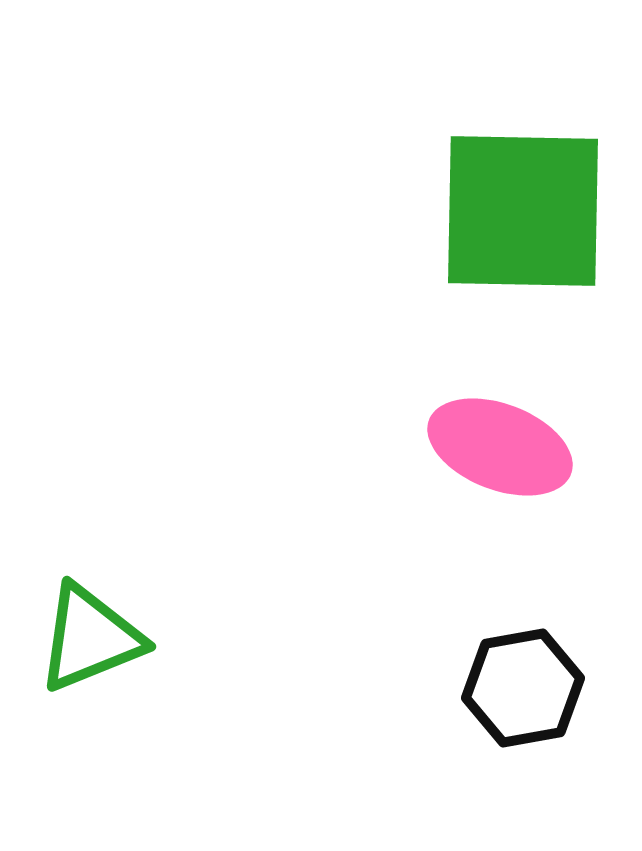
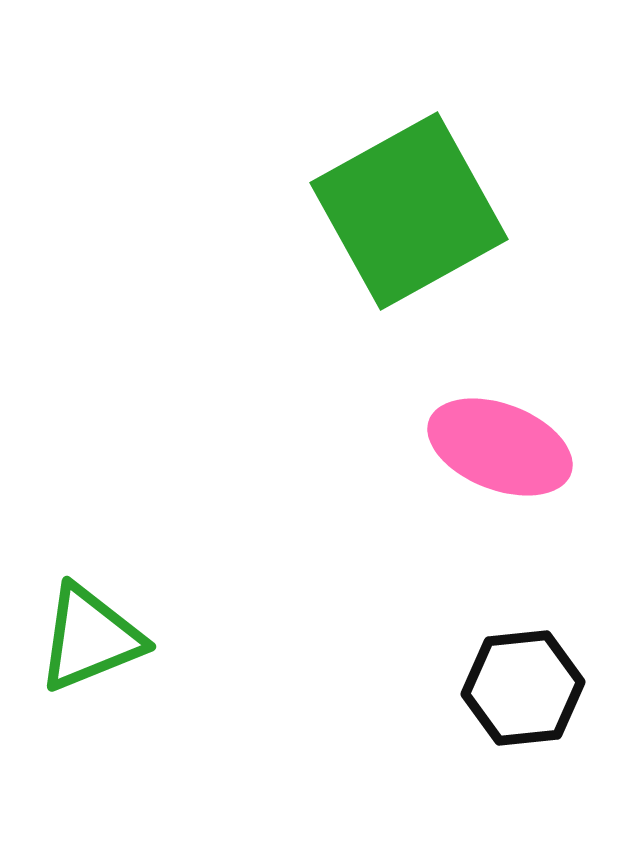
green square: moved 114 px left; rotated 30 degrees counterclockwise
black hexagon: rotated 4 degrees clockwise
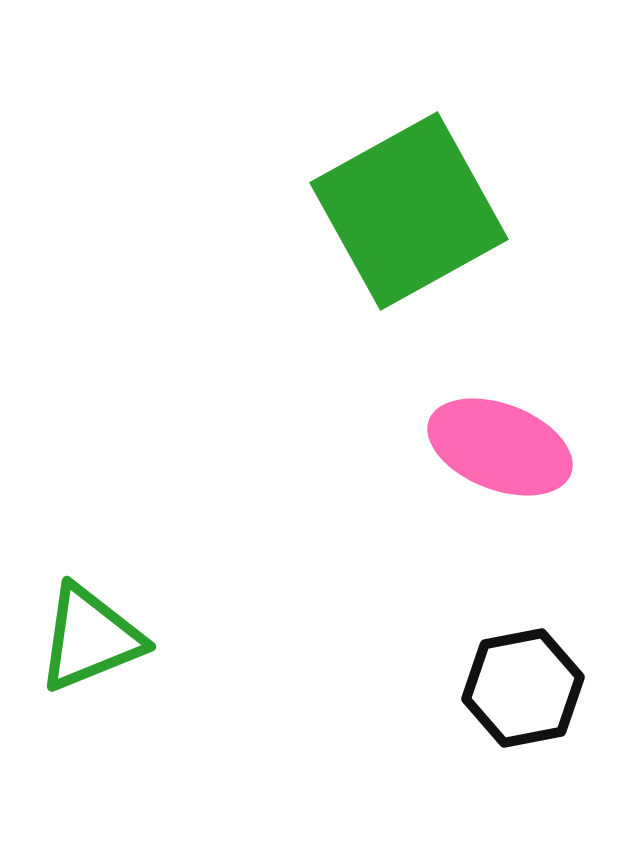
black hexagon: rotated 5 degrees counterclockwise
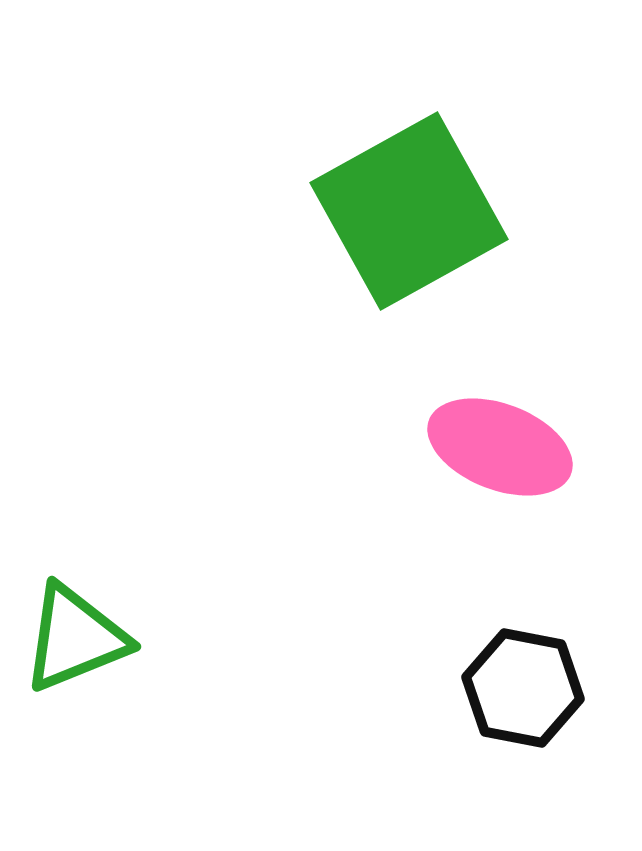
green triangle: moved 15 px left
black hexagon: rotated 22 degrees clockwise
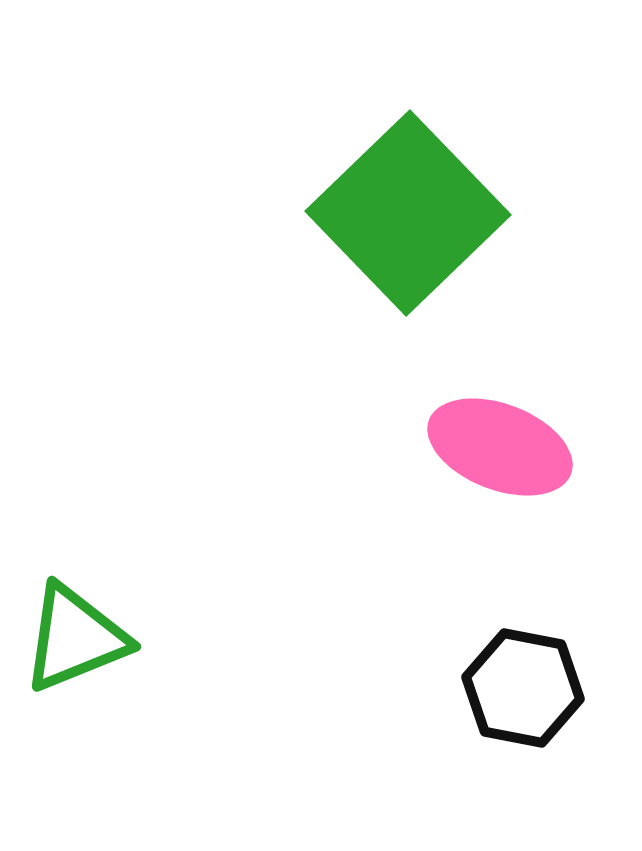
green square: moved 1 px left, 2 px down; rotated 15 degrees counterclockwise
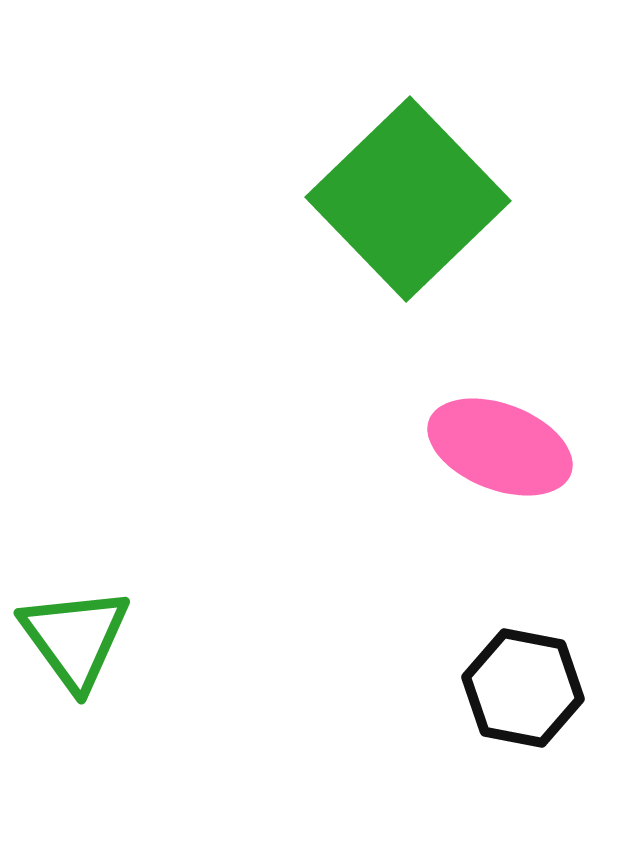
green square: moved 14 px up
green triangle: rotated 44 degrees counterclockwise
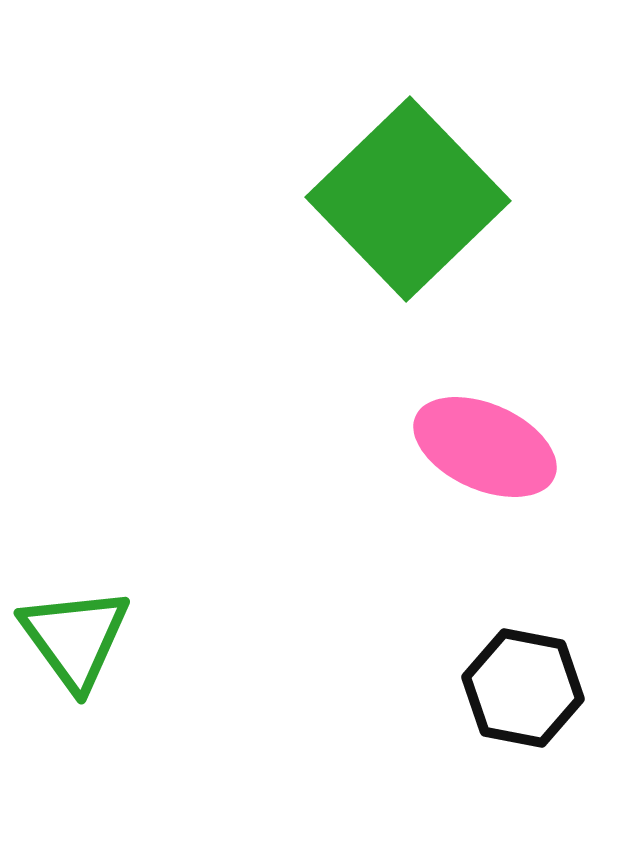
pink ellipse: moved 15 px left; rotated 3 degrees clockwise
